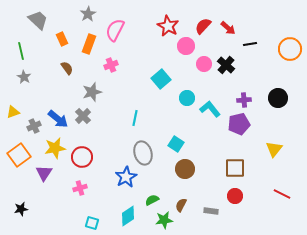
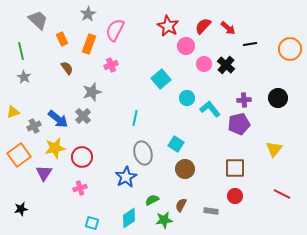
cyan diamond at (128, 216): moved 1 px right, 2 px down
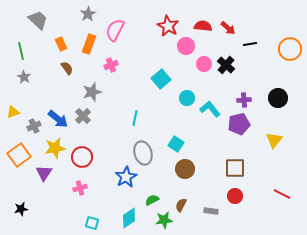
red semicircle at (203, 26): rotated 54 degrees clockwise
orange rectangle at (62, 39): moved 1 px left, 5 px down
yellow triangle at (274, 149): moved 9 px up
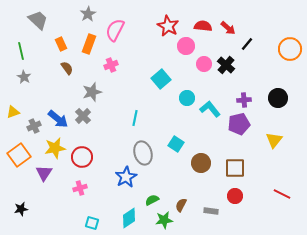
black line at (250, 44): moved 3 px left; rotated 40 degrees counterclockwise
brown circle at (185, 169): moved 16 px right, 6 px up
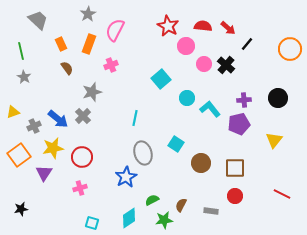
yellow star at (55, 148): moved 2 px left
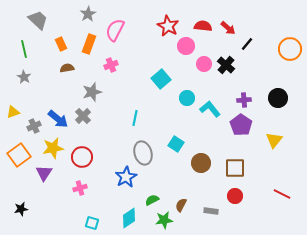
green line at (21, 51): moved 3 px right, 2 px up
brown semicircle at (67, 68): rotated 64 degrees counterclockwise
purple pentagon at (239, 124): moved 2 px right, 1 px down; rotated 25 degrees counterclockwise
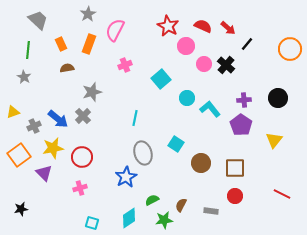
red semicircle at (203, 26): rotated 18 degrees clockwise
green line at (24, 49): moved 4 px right, 1 px down; rotated 18 degrees clockwise
pink cross at (111, 65): moved 14 px right
purple triangle at (44, 173): rotated 18 degrees counterclockwise
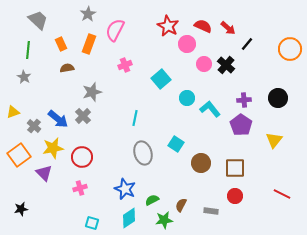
pink circle at (186, 46): moved 1 px right, 2 px up
gray cross at (34, 126): rotated 24 degrees counterclockwise
blue star at (126, 177): moved 1 px left, 12 px down; rotated 20 degrees counterclockwise
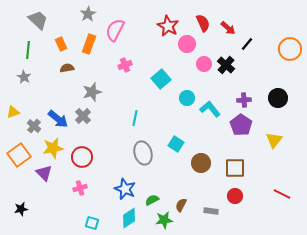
red semicircle at (203, 26): moved 3 px up; rotated 42 degrees clockwise
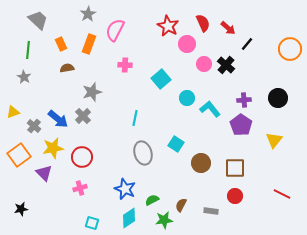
pink cross at (125, 65): rotated 24 degrees clockwise
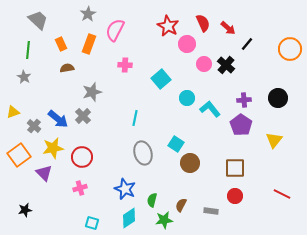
brown circle at (201, 163): moved 11 px left
green semicircle at (152, 200): rotated 48 degrees counterclockwise
black star at (21, 209): moved 4 px right, 1 px down
